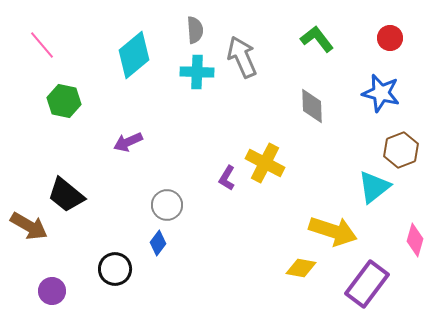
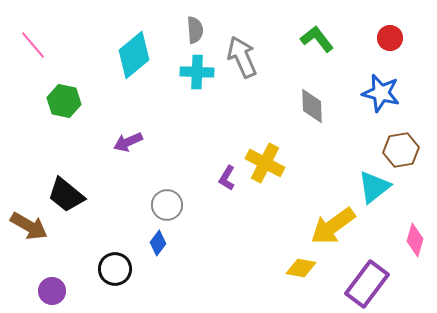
pink line: moved 9 px left
brown hexagon: rotated 12 degrees clockwise
yellow arrow: moved 5 px up; rotated 126 degrees clockwise
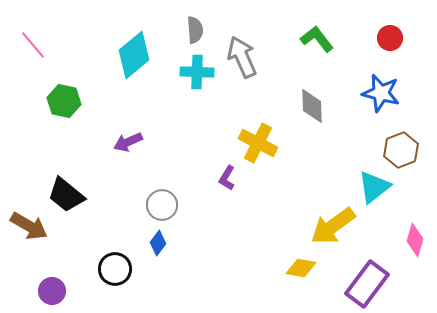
brown hexagon: rotated 12 degrees counterclockwise
yellow cross: moved 7 px left, 20 px up
gray circle: moved 5 px left
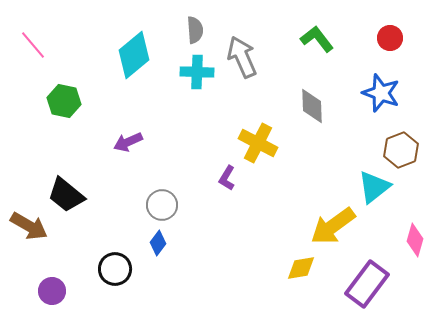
blue star: rotated 6 degrees clockwise
yellow diamond: rotated 20 degrees counterclockwise
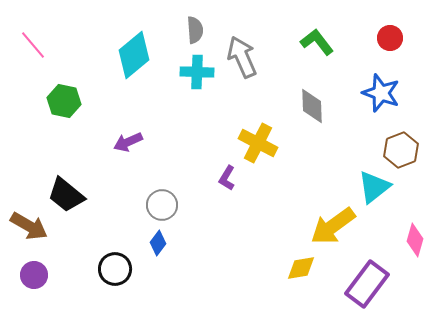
green L-shape: moved 3 px down
purple circle: moved 18 px left, 16 px up
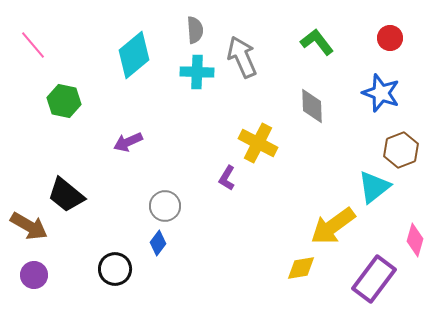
gray circle: moved 3 px right, 1 px down
purple rectangle: moved 7 px right, 5 px up
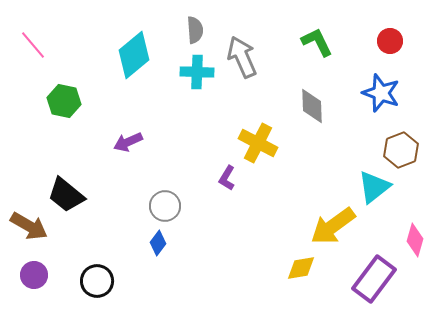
red circle: moved 3 px down
green L-shape: rotated 12 degrees clockwise
black circle: moved 18 px left, 12 px down
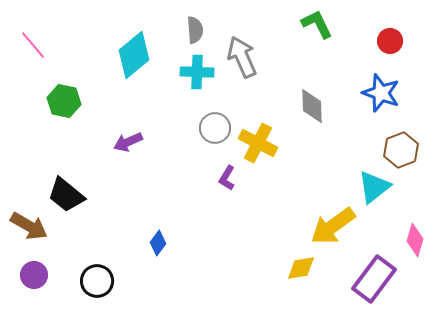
green L-shape: moved 18 px up
gray circle: moved 50 px right, 78 px up
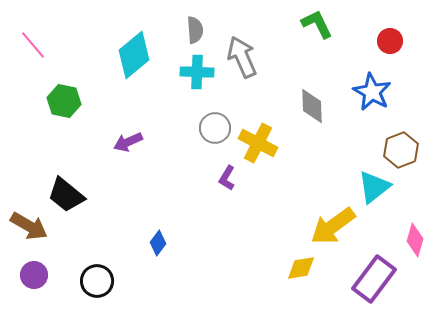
blue star: moved 9 px left, 1 px up; rotated 9 degrees clockwise
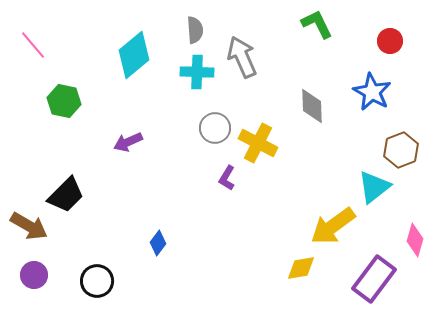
black trapezoid: rotated 84 degrees counterclockwise
